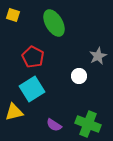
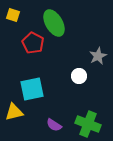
red pentagon: moved 14 px up
cyan square: rotated 20 degrees clockwise
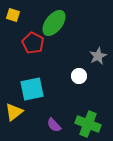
green ellipse: rotated 68 degrees clockwise
yellow triangle: rotated 24 degrees counterclockwise
purple semicircle: rotated 14 degrees clockwise
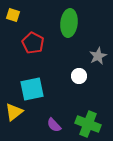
green ellipse: moved 15 px right; rotated 32 degrees counterclockwise
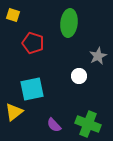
red pentagon: rotated 10 degrees counterclockwise
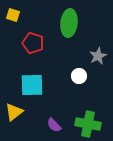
cyan square: moved 4 px up; rotated 10 degrees clockwise
green cross: rotated 10 degrees counterclockwise
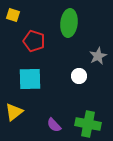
red pentagon: moved 1 px right, 2 px up
cyan square: moved 2 px left, 6 px up
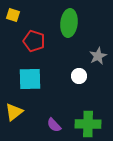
green cross: rotated 10 degrees counterclockwise
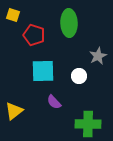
green ellipse: rotated 8 degrees counterclockwise
red pentagon: moved 6 px up
cyan square: moved 13 px right, 8 px up
yellow triangle: moved 1 px up
purple semicircle: moved 23 px up
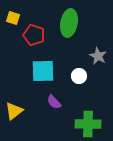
yellow square: moved 3 px down
green ellipse: rotated 12 degrees clockwise
gray star: rotated 18 degrees counterclockwise
